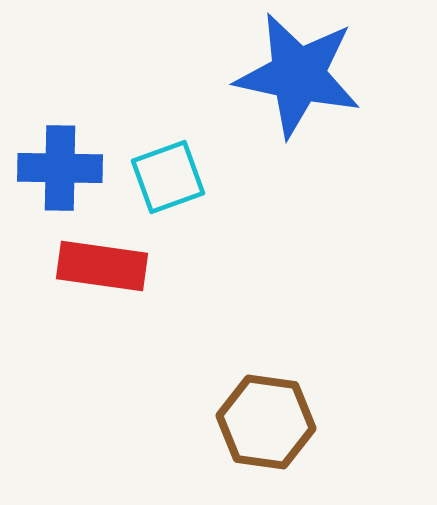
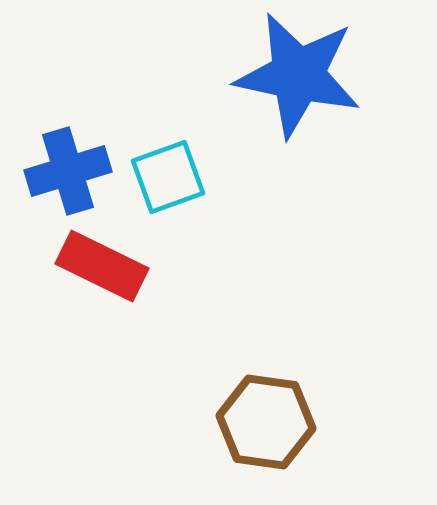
blue cross: moved 8 px right, 3 px down; rotated 18 degrees counterclockwise
red rectangle: rotated 18 degrees clockwise
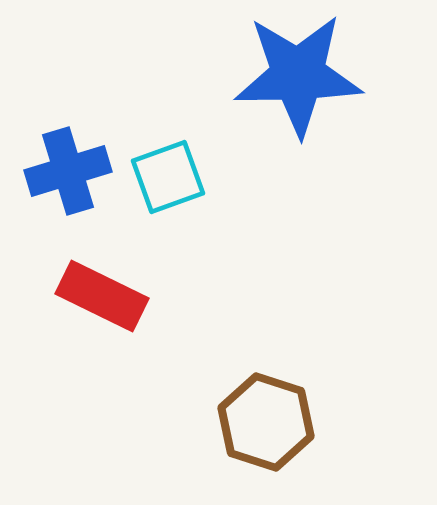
blue star: rotated 13 degrees counterclockwise
red rectangle: moved 30 px down
brown hexagon: rotated 10 degrees clockwise
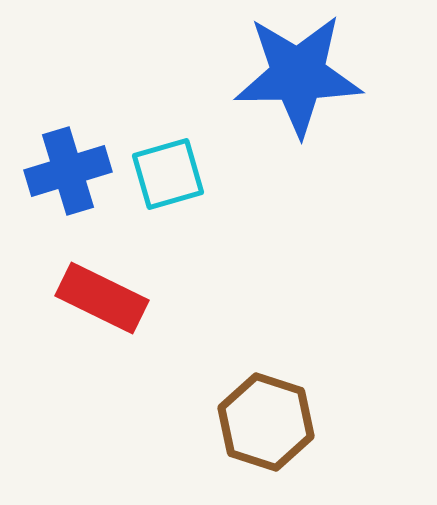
cyan square: moved 3 px up; rotated 4 degrees clockwise
red rectangle: moved 2 px down
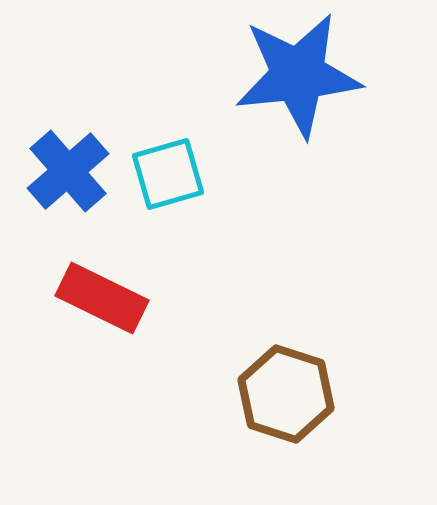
blue star: rotated 5 degrees counterclockwise
blue cross: rotated 24 degrees counterclockwise
brown hexagon: moved 20 px right, 28 px up
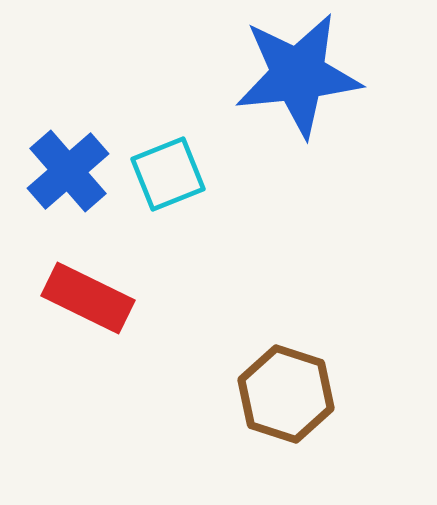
cyan square: rotated 6 degrees counterclockwise
red rectangle: moved 14 px left
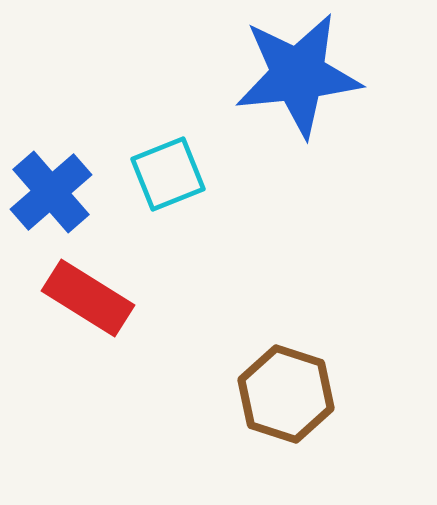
blue cross: moved 17 px left, 21 px down
red rectangle: rotated 6 degrees clockwise
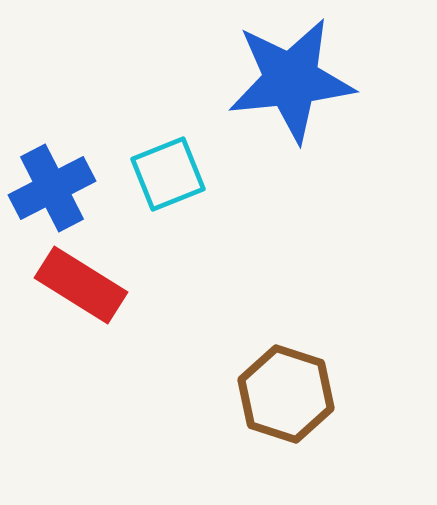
blue star: moved 7 px left, 5 px down
blue cross: moved 1 px right, 4 px up; rotated 14 degrees clockwise
red rectangle: moved 7 px left, 13 px up
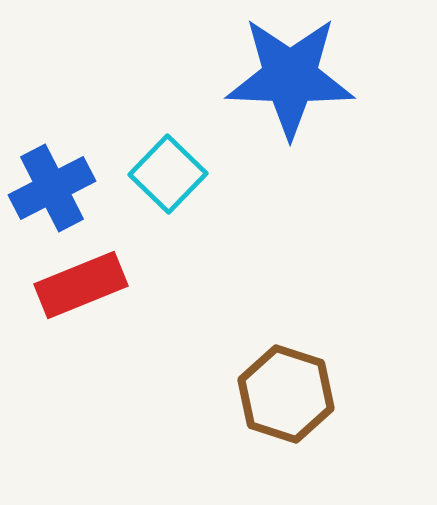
blue star: moved 1 px left, 3 px up; rotated 8 degrees clockwise
cyan square: rotated 24 degrees counterclockwise
red rectangle: rotated 54 degrees counterclockwise
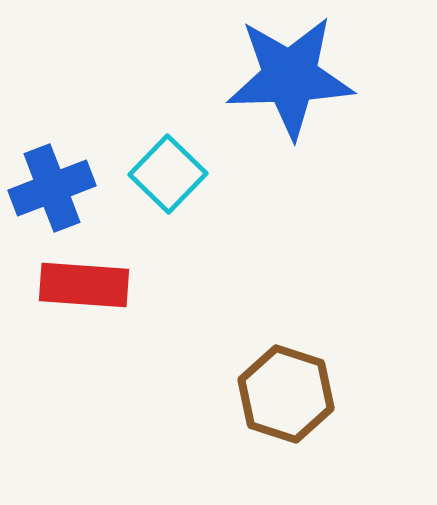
blue star: rotated 4 degrees counterclockwise
blue cross: rotated 6 degrees clockwise
red rectangle: moved 3 px right; rotated 26 degrees clockwise
